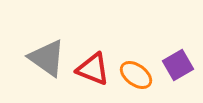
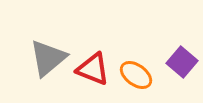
gray triangle: moved 1 px right; rotated 45 degrees clockwise
purple square: moved 4 px right, 3 px up; rotated 20 degrees counterclockwise
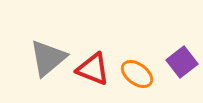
purple square: rotated 12 degrees clockwise
orange ellipse: moved 1 px right, 1 px up
